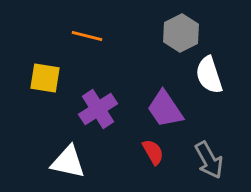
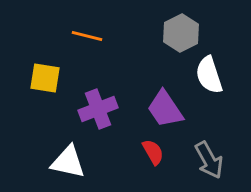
purple cross: rotated 12 degrees clockwise
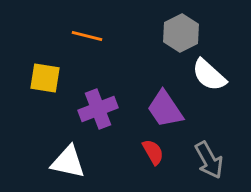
white semicircle: rotated 30 degrees counterclockwise
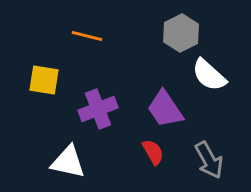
yellow square: moved 1 px left, 2 px down
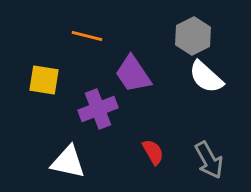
gray hexagon: moved 12 px right, 3 px down
white semicircle: moved 3 px left, 2 px down
purple trapezoid: moved 32 px left, 35 px up
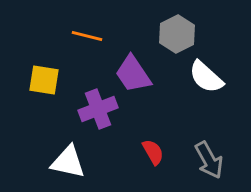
gray hexagon: moved 16 px left, 2 px up
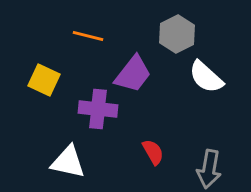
orange line: moved 1 px right
purple trapezoid: rotated 108 degrees counterclockwise
yellow square: rotated 16 degrees clockwise
purple cross: rotated 27 degrees clockwise
gray arrow: moved 9 px down; rotated 39 degrees clockwise
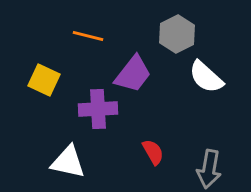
purple cross: rotated 9 degrees counterclockwise
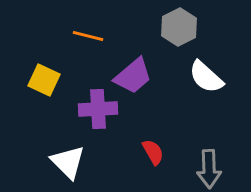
gray hexagon: moved 2 px right, 7 px up
purple trapezoid: moved 2 px down; rotated 12 degrees clockwise
white triangle: rotated 33 degrees clockwise
gray arrow: rotated 12 degrees counterclockwise
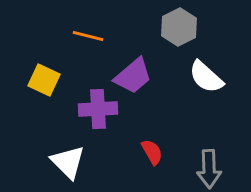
red semicircle: moved 1 px left
